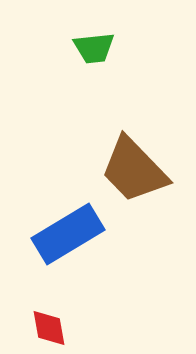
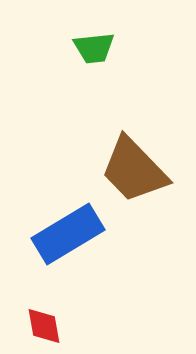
red diamond: moved 5 px left, 2 px up
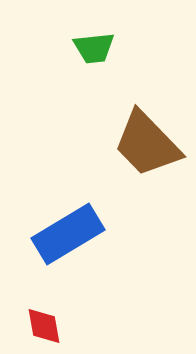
brown trapezoid: moved 13 px right, 26 px up
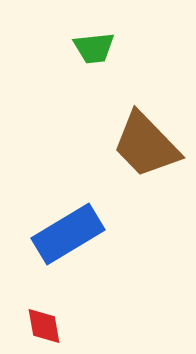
brown trapezoid: moved 1 px left, 1 px down
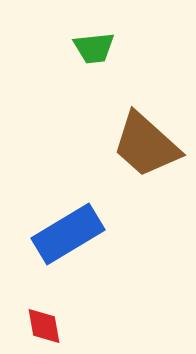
brown trapezoid: rotated 4 degrees counterclockwise
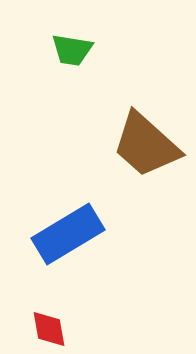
green trapezoid: moved 22 px left, 2 px down; rotated 15 degrees clockwise
red diamond: moved 5 px right, 3 px down
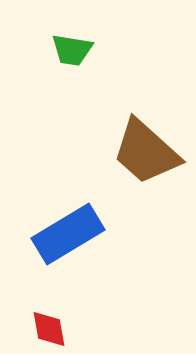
brown trapezoid: moved 7 px down
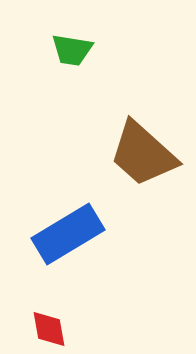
brown trapezoid: moved 3 px left, 2 px down
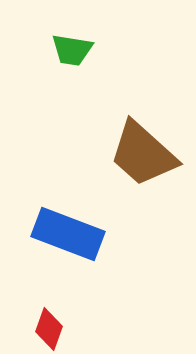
blue rectangle: rotated 52 degrees clockwise
red diamond: rotated 30 degrees clockwise
